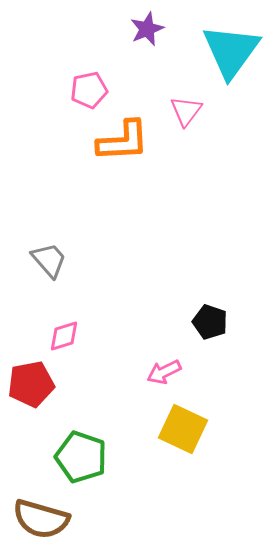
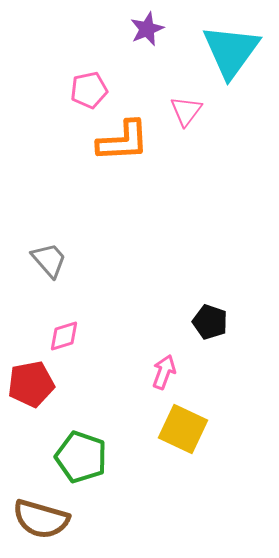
pink arrow: rotated 136 degrees clockwise
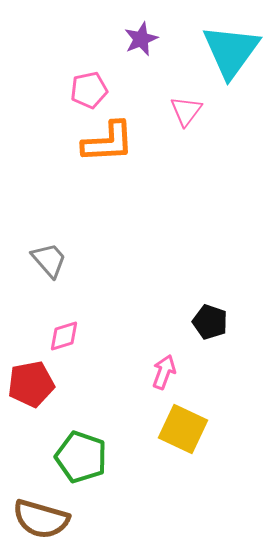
purple star: moved 6 px left, 10 px down
orange L-shape: moved 15 px left, 1 px down
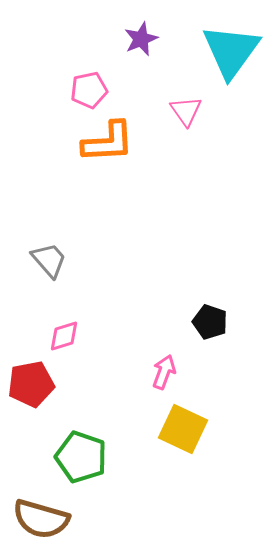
pink triangle: rotated 12 degrees counterclockwise
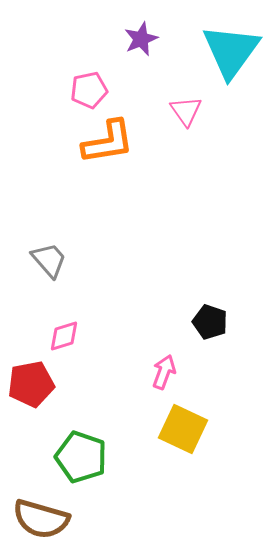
orange L-shape: rotated 6 degrees counterclockwise
